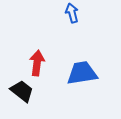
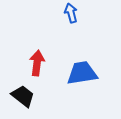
blue arrow: moved 1 px left
black trapezoid: moved 1 px right, 5 px down
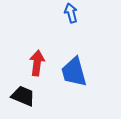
blue trapezoid: moved 8 px left, 1 px up; rotated 96 degrees counterclockwise
black trapezoid: rotated 15 degrees counterclockwise
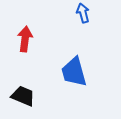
blue arrow: moved 12 px right
red arrow: moved 12 px left, 24 px up
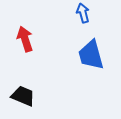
red arrow: rotated 25 degrees counterclockwise
blue trapezoid: moved 17 px right, 17 px up
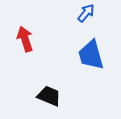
blue arrow: moved 3 px right; rotated 54 degrees clockwise
black trapezoid: moved 26 px right
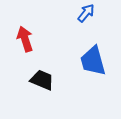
blue trapezoid: moved 2 px right, 6 px down
black trapezoid: moved 7 px left, 16 px up
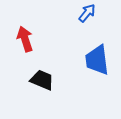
blue arrow: moved 1 px right
blue trapezoid: moved 4 px right, 1 px up; rotated 8 degrees clockwise
